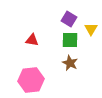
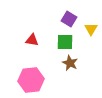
green square: moved 5 px left, 2 px down
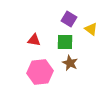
yellow triangle: rotated 24 degrees counterclockwise
red triangle: moved 2 px right
pink hexagon: moved 9 px right, 8 px up
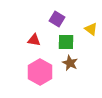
purple square: moved 12 px left
green square: moved 1 px right
pink hexagon: rotated 25 degrees counterclockwise
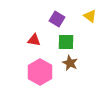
yellow triangle: moved 1 px left, 13 px up
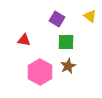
red triangle: moved 10 px left
brown star: moved 2 px left, 3 px down; rotated 21 degrees clockwise
